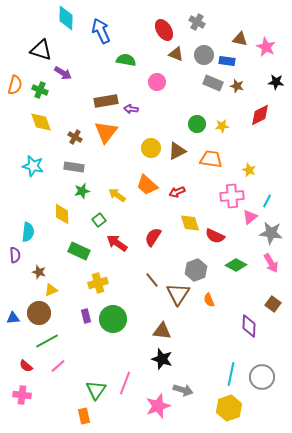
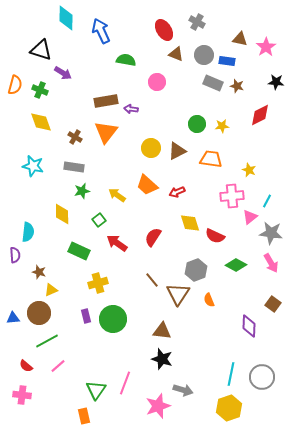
pink star at (266, 47): rotated 12 degrees clockwise
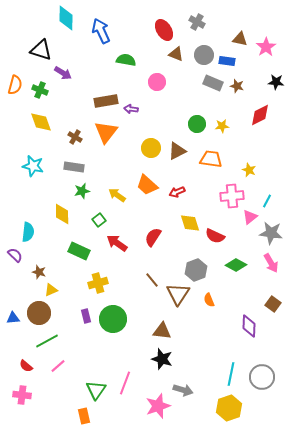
purple semicircle at (15, 255): rotated 42 degrees counterclockwise
